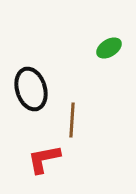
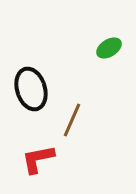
brown line: rotated 20 degrees clockwise
red L-shape: moved 6 px left
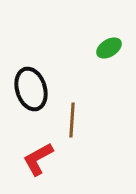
brown line: rotated 20 degrees counterclockwise
red L-shape: rotated 18 degrees counterclockwise
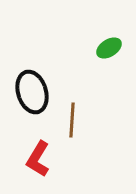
black ellipse: moved 1 px right, 3 px down
red L-shape: rotated 30 degrees counterclockwise
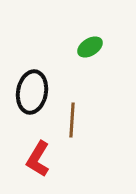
green ellipse: moved 19 px left, 1 px up
black ellipse: rotated 27 degrees clockwise
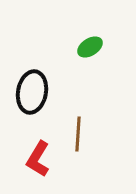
brown line: moved 6 px right, 14 px down
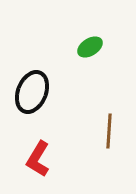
black ellipse: rotated 12 degrees clockwise
brown line: moved 31 px right, 3 px up
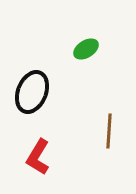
green ellipse: moved 4 px left, 2 px down
red L-shape: moved 2 px up
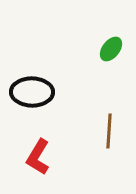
green ellipse: moved 25 px right; rotated 20 degrees counterclockwise
black ellipse: rotated 69 degrees clockwise
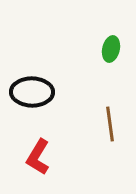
green ellipse: rotated 25 degrees counterclockwise
brown line: moved 1 px right, 7 px up; rotated 12 degrees counterclockwise
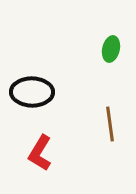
red L-shape: moved 2 px right, 4 px up
